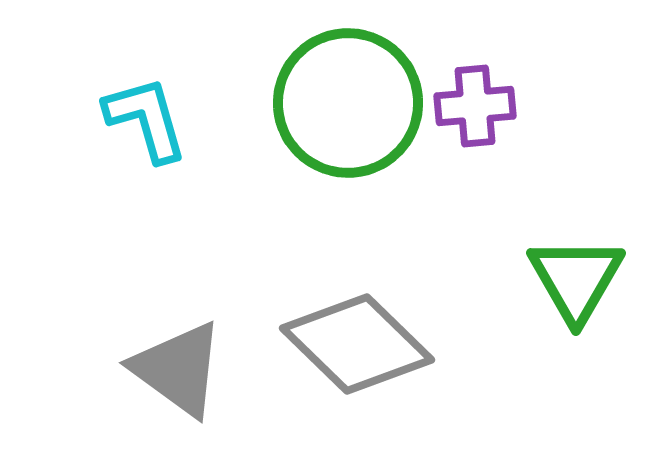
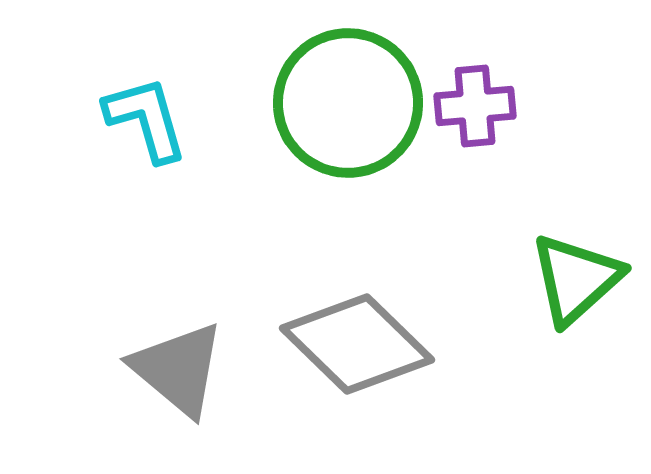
green triangle: rotated 18 degrees clockwise
gray triangle: rotated 4 degrees clockwise
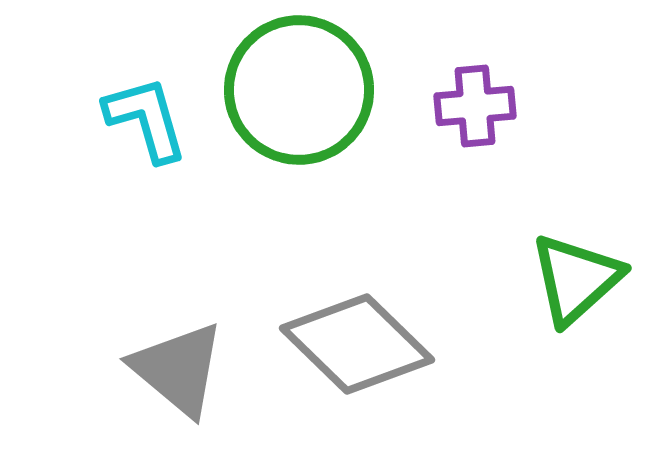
green circle: moved 49 px left, 13 px up
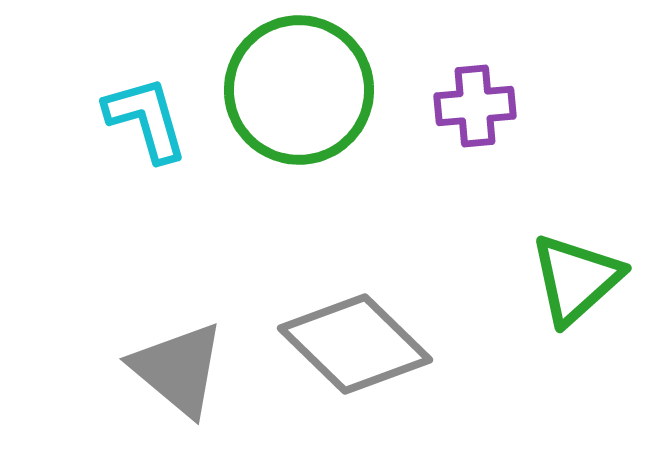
gray diamond: moved 2 px left
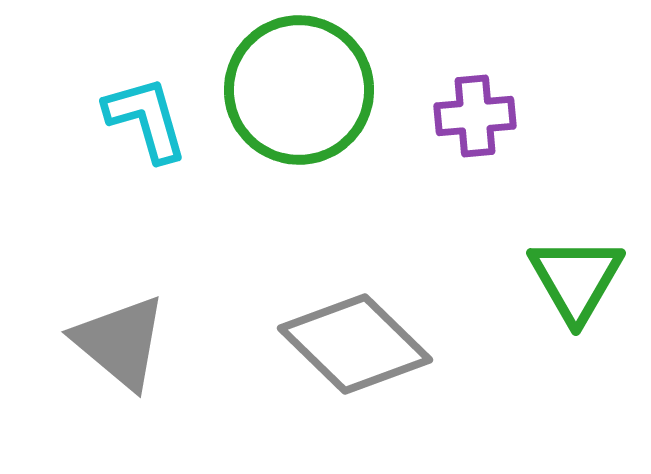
purple cross: moved 10 px down
green triangle: rotated 18 degrees counterclockwise
gray triangle: moved 58 px left, 27 px up
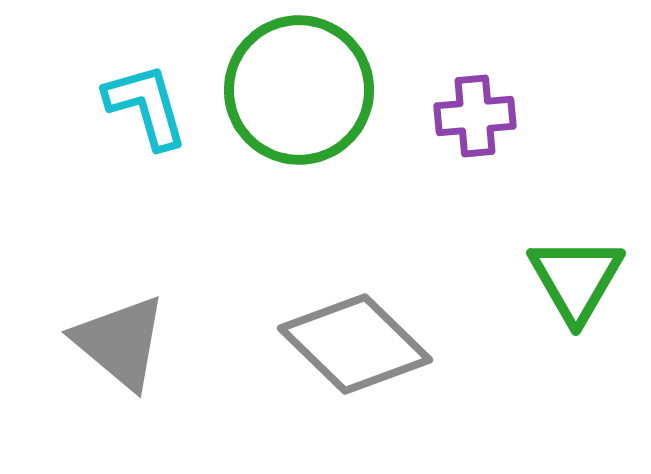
cyan L-shape: moved 13 px up
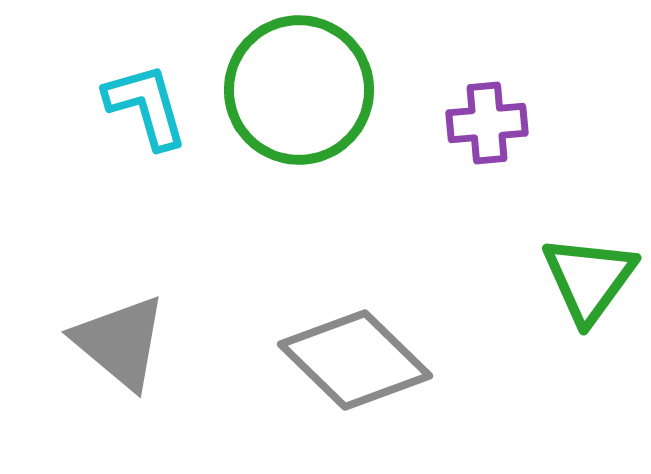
purple cross: moved 12 px right, 7 px down
green triangle: moved 13 px right; rotated 6 degrees clockwise
gray diamond: moved 16 px down
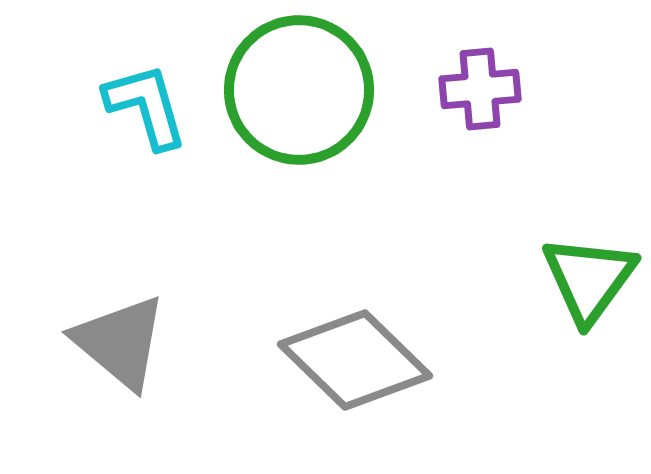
purple cross: moved 7 px left, 34 px up
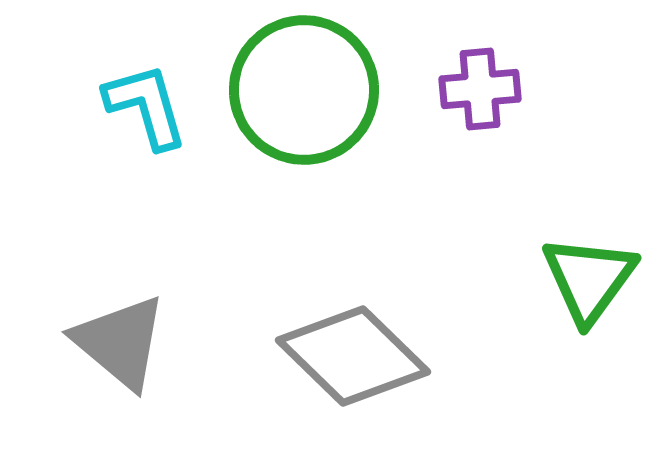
green circle: moved 5 px right
gray diamond: moved 2 px left, 4 px up
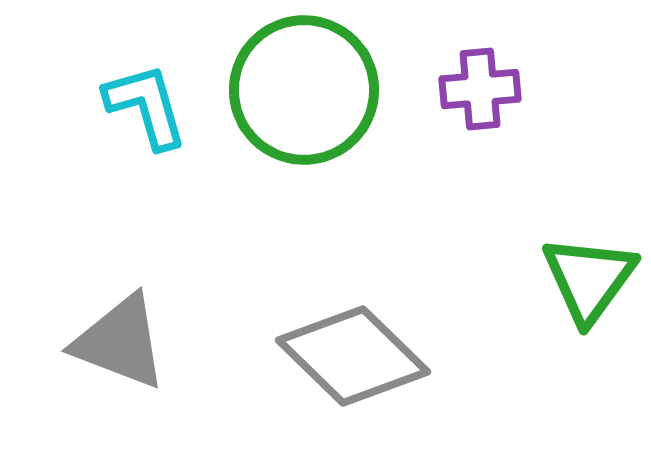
gray triangle: rotated 19 degrees counterclockwise
